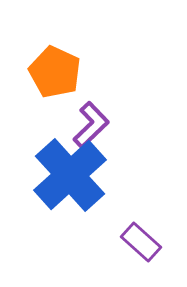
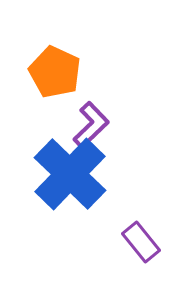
blue cross: moved 1 px up; rotated 4 degrees counterclockwise
purple rectangle: rotated 9 degrees clockwise
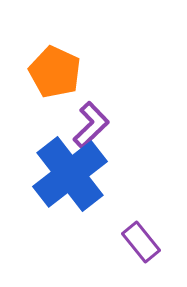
blue cross: rotated 8 degrees clockwise
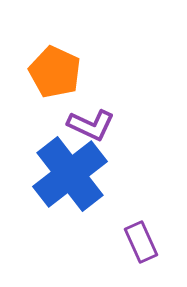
purple L-shape: rotated 69 degrees clockwise
purple rectangle: rotated 15 degrees clockwise
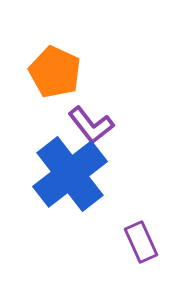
purple L-shape: rotated 27 degrees clockwise
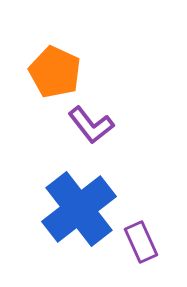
blue cross: moved 9 px right, 35 px down
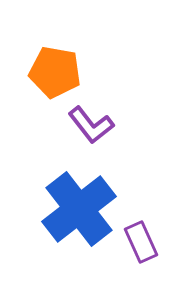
orange pentagon: rotated 15 degrees counterclockwise
